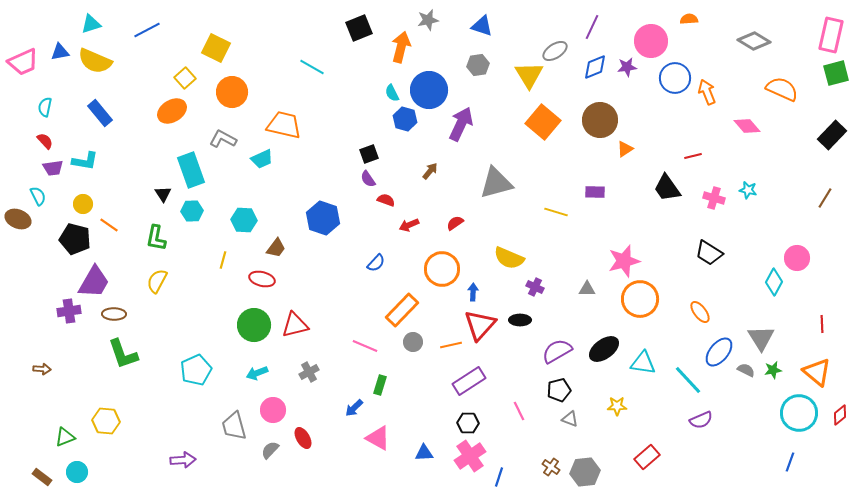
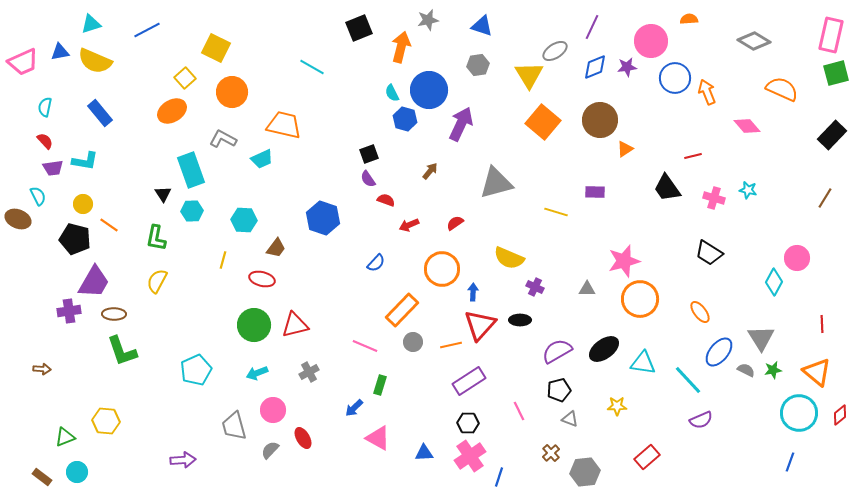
green L-shape at (123, 354): moved 1 px left, 3 px up
brown cross at (551, 467): moved 14 px up; rotated 12 degrees clockwise
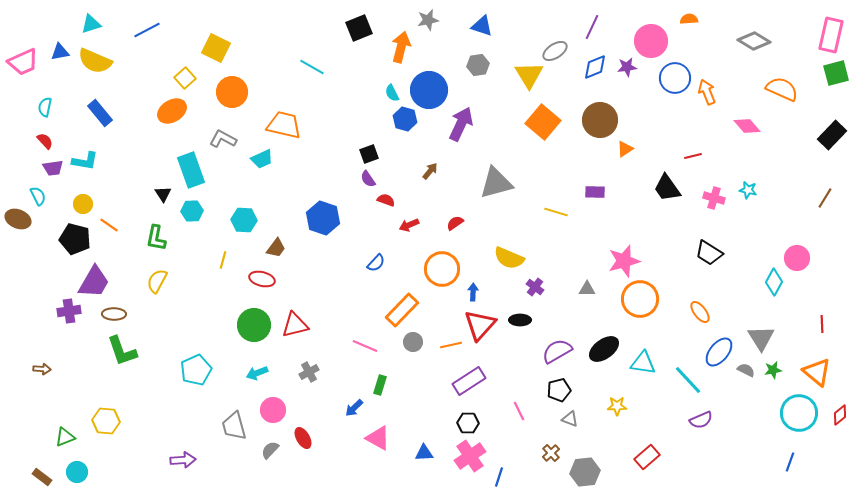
purple cross at (535, 287): rotated 12 degrees clockwise
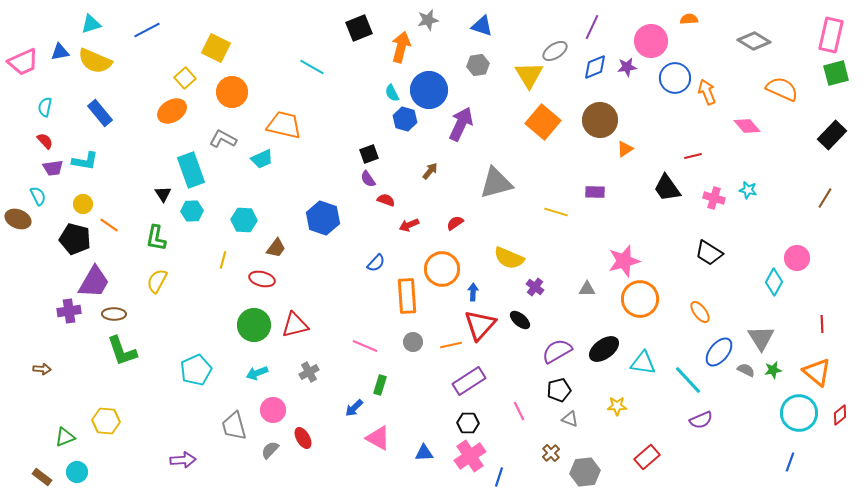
orange rectangle at (402, 310): moved 5 px right, 14 px up; rotated 48 degrees counterclockwise
black ellipse at (520, 320): rotated 40 degrees clockwise
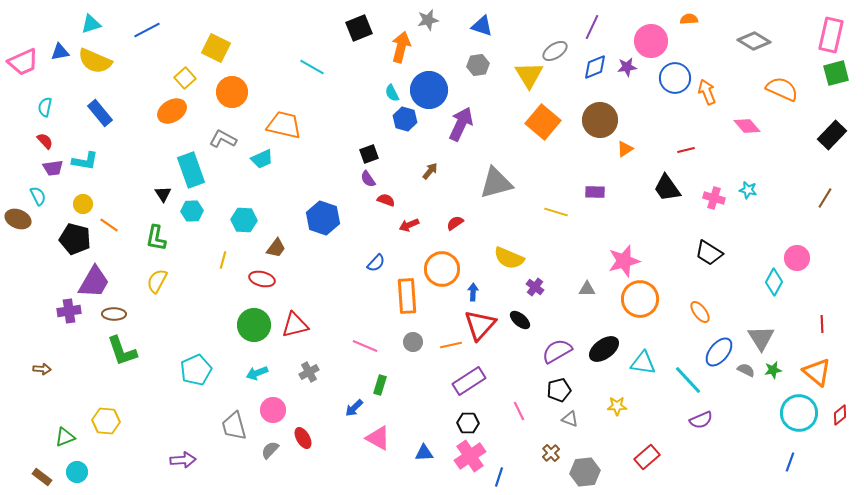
red line at (693, 156): moved 7 px left, 6 px up
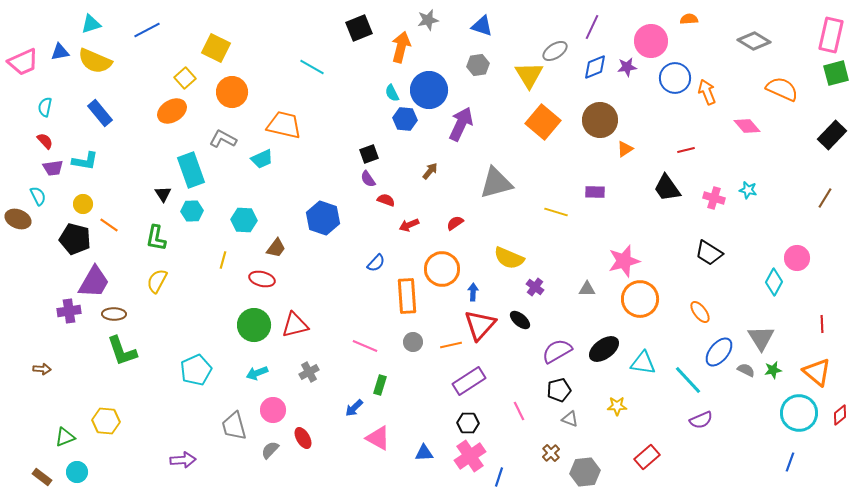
blue hexagon at (405, 119): rotated 10 degrees counterclockwise
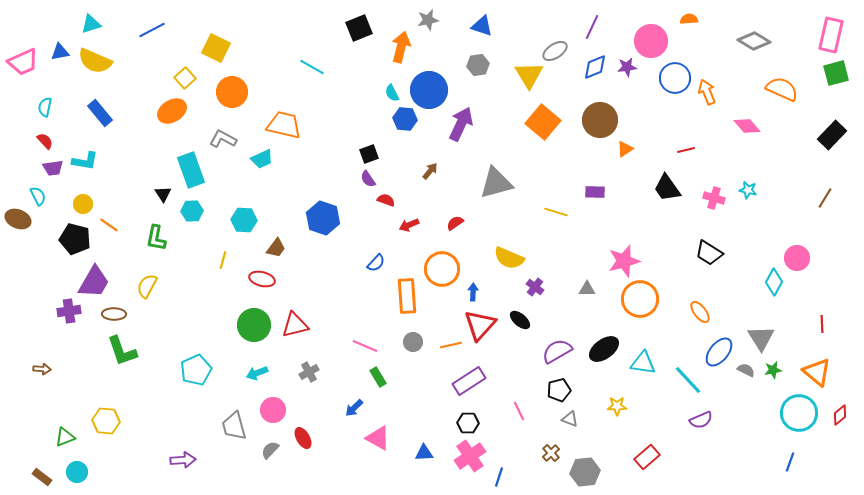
blue line at (147, 30): moved 5 px right
yellow semicircle at (157, 281): moved 10 px left, 5 px down
green rectangle at (380, 385): moved 2 px left, 8 px up; rotated 48 degrees counterclockwise
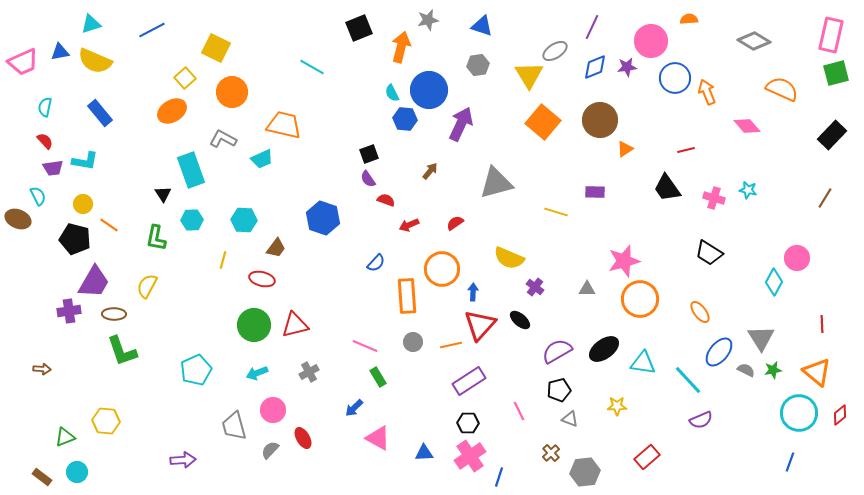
cyan hexagon at (192, 211): moved 9 px down
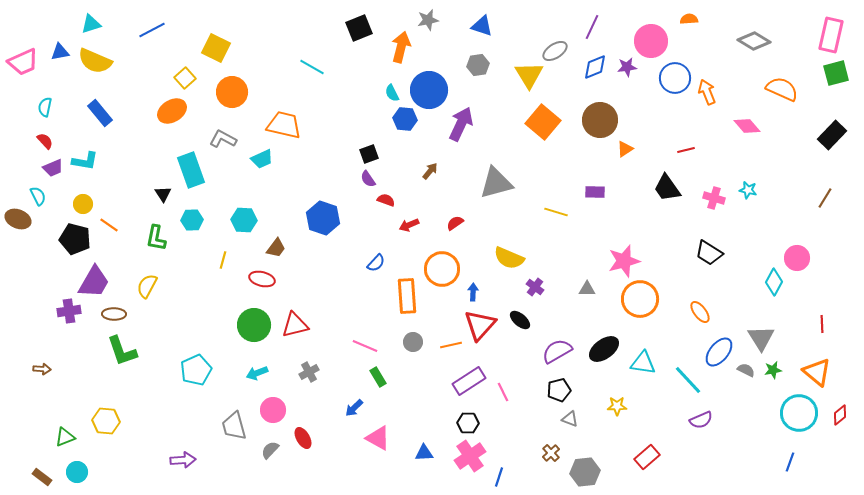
purple trapezoid at (53, 168): rotated 15 degrees counterclockwise
pink line at (519, 411): moved 16 px left, 19 px up
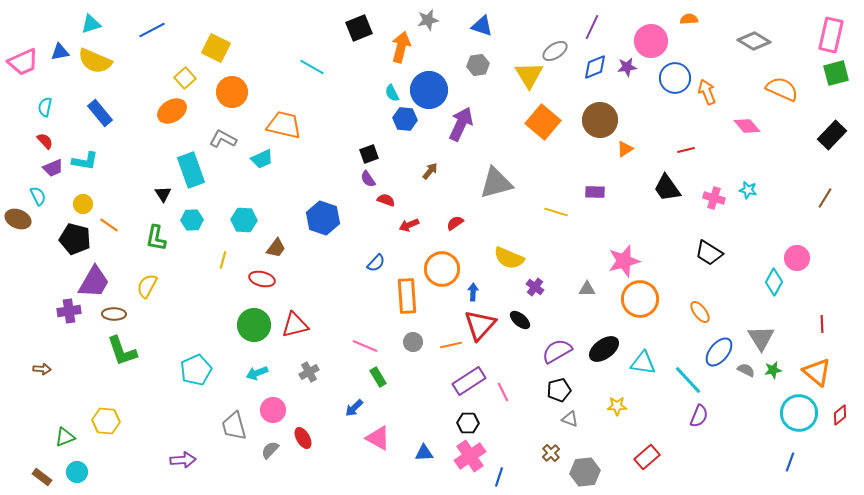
purple semicircle at (701, 420): moved 2 px left, 4 px up; rotated 45 degrees counterclockwise
